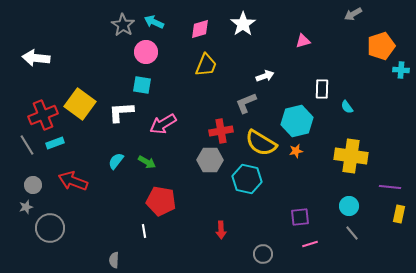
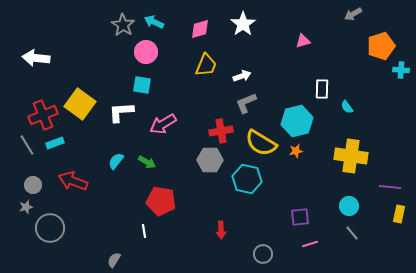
white arrow at (265, 76): moved 23 px left
gray semicircle at (114, 260): rotated 28 degrees clockwise
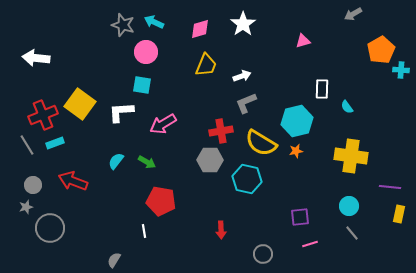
gray star at (123, 25): rotated 15 degrees counterclockwise
orange pentagon at (381, 46): moved 4 px down; rotated 12 degrees counterclockwise
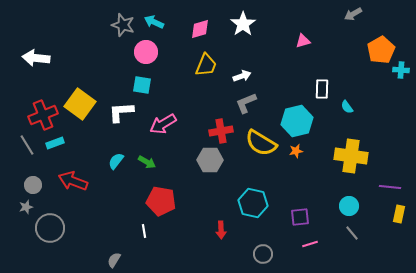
cyan hexagon at (247, 179): moved 6 px right, 24 px down
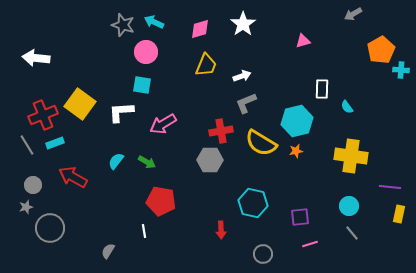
red arrow at (73, 181): moved 4 px up; rotated 8 degrees clockwise
gray semicircle at (114, 260): moved 6 px left, 9 px up
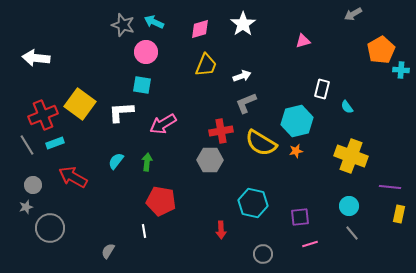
white rectangle at (322, 89): rotated 12 degrees clockwise
yellow cross at (351, 156): rotated 12 degrees clockwise
green arrow at (147, 162): rotated 114 degrees counterclockwise
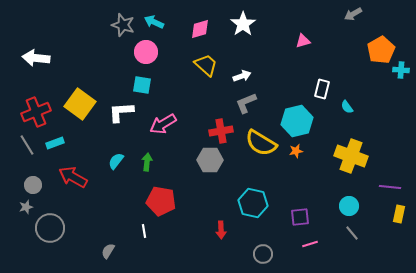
yellow trapezoid at (206, 65): rotated 70 degrees counterclockwise
red cross at (43, 115): moved 7 px left, 3 px up
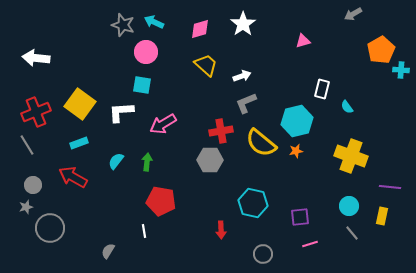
cyan rectangle at (55, 143): moved 24 px right
yellow semicircle at (261, 143): rotated 8 degrees clockwise
yellow rectangle at (399, 214): moved 17 px left, 2 px down
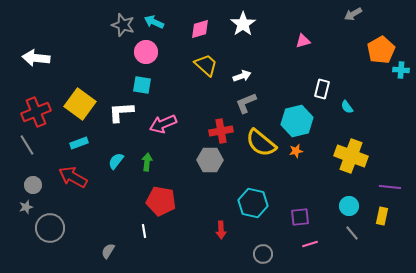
pink arrow at (163, 124): rotated 8 degrees clockwise
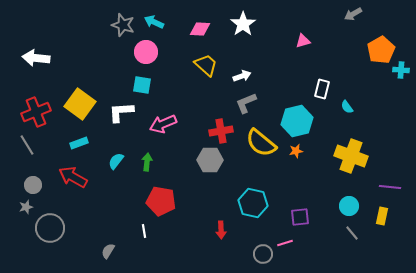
pink diamond at (200, 29): rotated 20 degrees clockwise
pink line at (310, 244): moved 25 px left, 1 px up
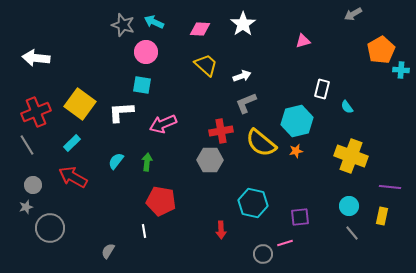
cyan rectangle at (79, 143): moved 7 px left; rotated 24 degrees counterclockwise
